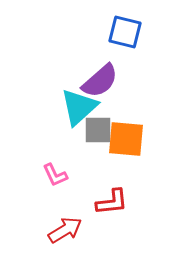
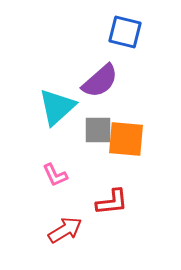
cyan triangle: moved 22 px left
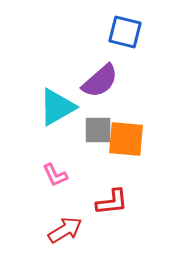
cyan triangle: rotated 12 degrees clockwise
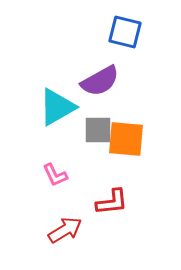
purple semicircle: rotated 12 degrees clockwise
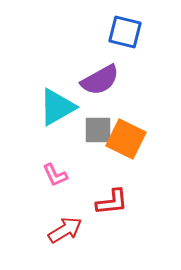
purple semicircle: moved 1 px up
orange square: rotated 21 degrees clockwise
